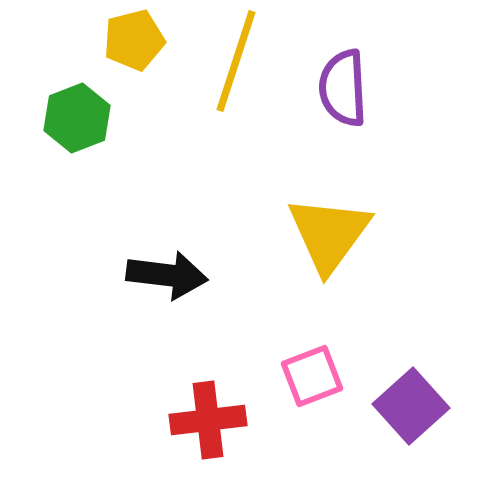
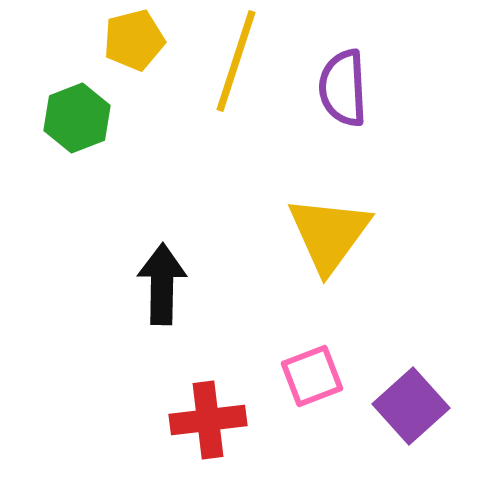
black arrow: moved 5 px left, 9 px down; rotated 96 degrees counterclockwise
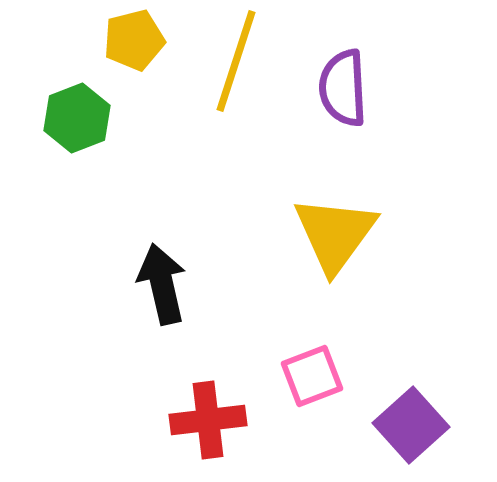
yellow triangle: moved 6 px right
black arrow: rotated 14 degrees counterclockwise
purple square: moved 19 px down
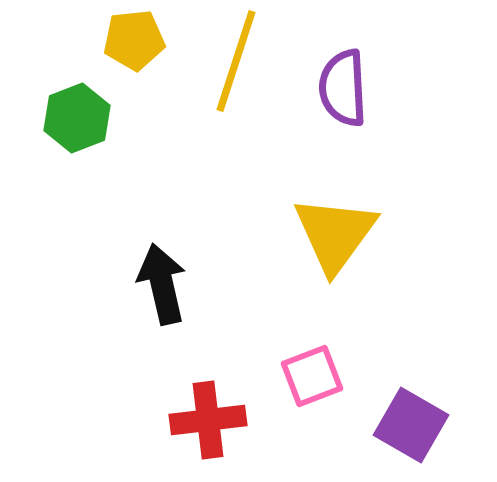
yellow pentagon: rotated 8 degrees clockwise
purple square: rotated 18 degrees counterclockwise
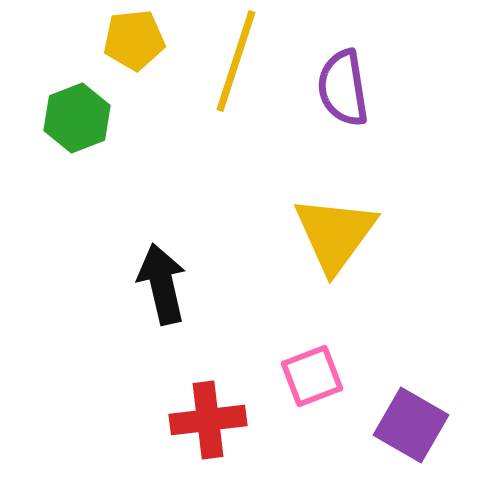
purple semicircle: rotated 6 degrees counterclockwise
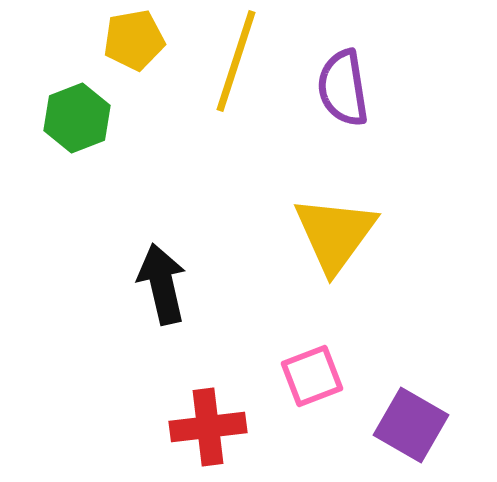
yellow pentagon: rotated 4 degrees counterclockwise
red cross: moved 7 px down
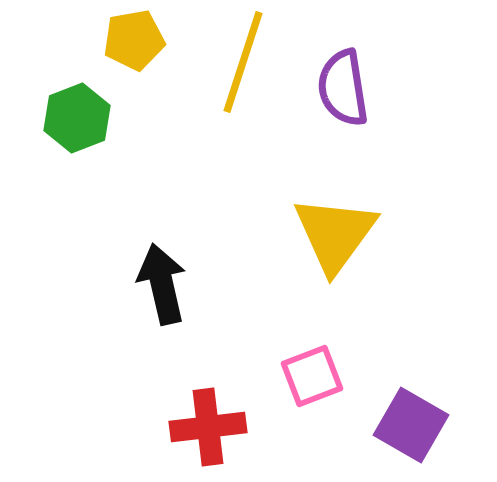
yellow line: moved 7 px right, 1 px down
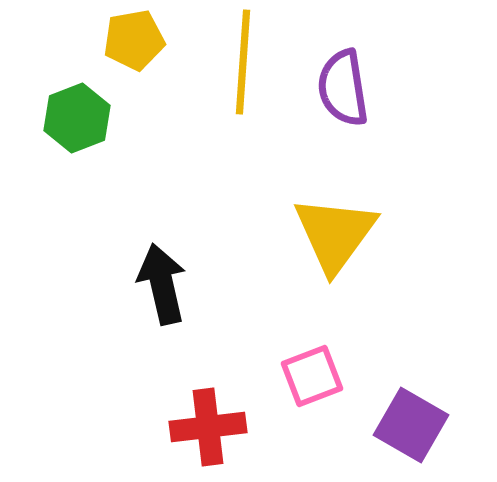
yellow line: rotated 14 degrees counterclockwise
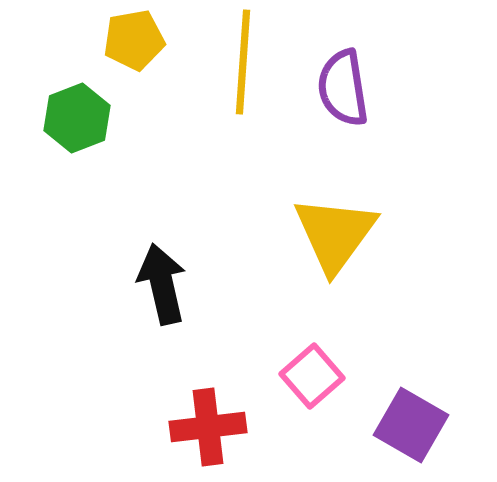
pink square: rotated 20 degrees counterclockwise
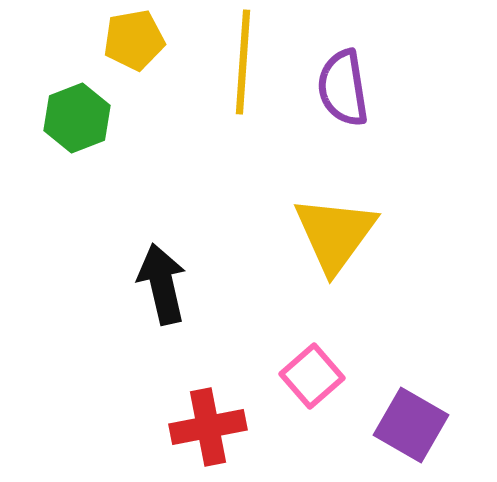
red cross: rotated 4 degrees counterclockwise
